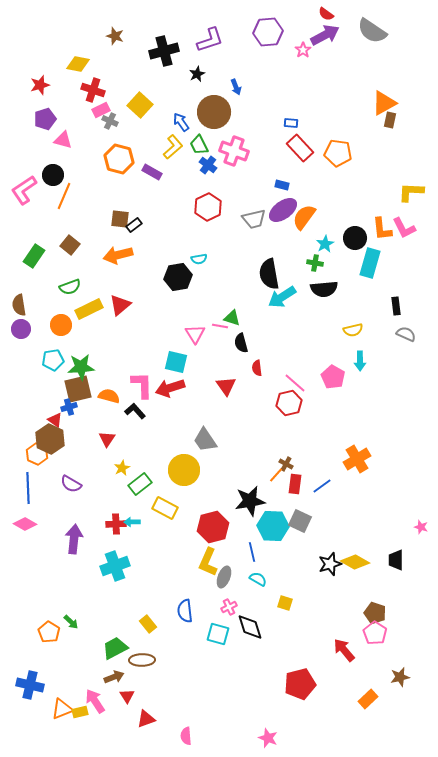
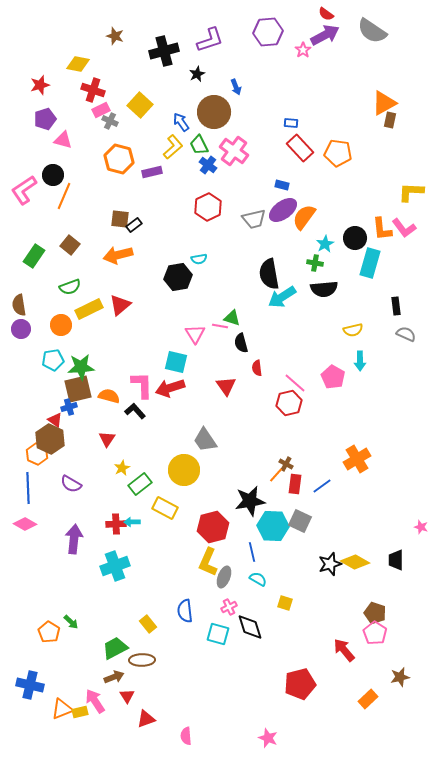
pink cross at (234, 151): rotated 16 degrees clockwise
purple rectangle at (152, 172): rotated 42 degrees counterclockwise
pink L-shape at (404, 228): rotated 10 degrees counterclockwise
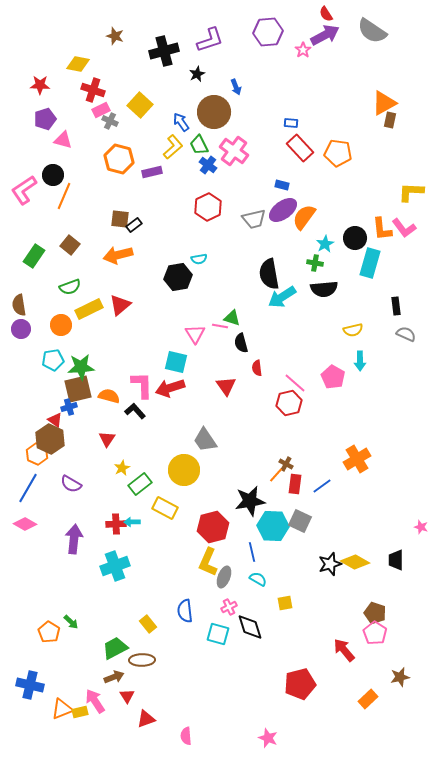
red semicircle at (326, 14): rotated 21 degrees clockwise
red star at (40, 85): rotated 18 degrees clockwise
blue line at (28, 488): rotated 32 degrees clockwise
yellow square at (285, 603): rotated 28 degrees counterclockwise
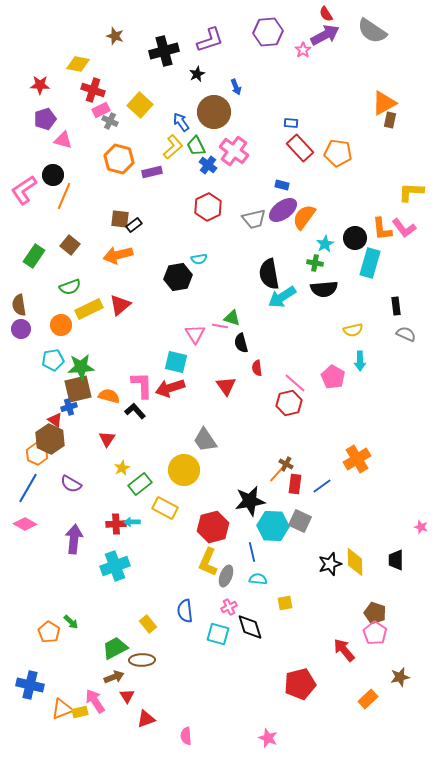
green trapezoid at (199, 145): moved 3 px left, 1 px down
yellow diamond at (355, 562): rotated 60 degrees clockwise
gray ellipse at (224, 577): moved 2 px right, 1 px up
cyan semicircle at (258, 579): rotated 24 degrees counterclockwise
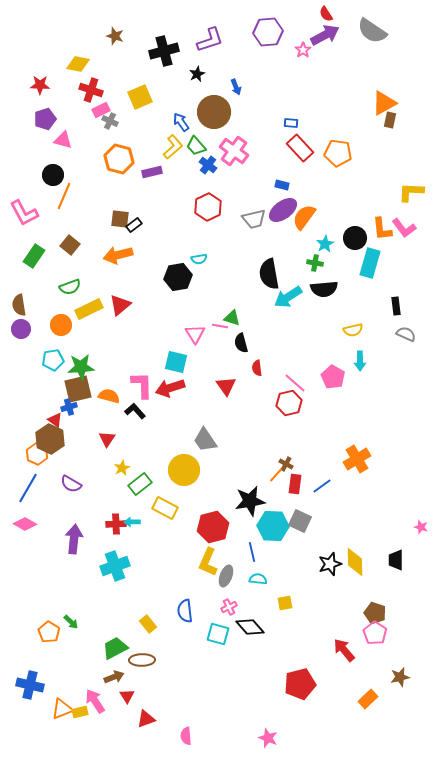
red cross at (93, 90): moved 2 px left
yellow square at (140, 105): moved 8 px up; rotated 25 degrees clockwise
green trapezoid at (196, 146): rotated 15 degrees counterclockwise
pink L-shape at (24, 190): moved 23 px down; rotated 84 degrees counterclockwise
cyan arrow at (282, 297): moved 6 px right
black diamond at (250, 627): rotated 24 degrees counterclockwise
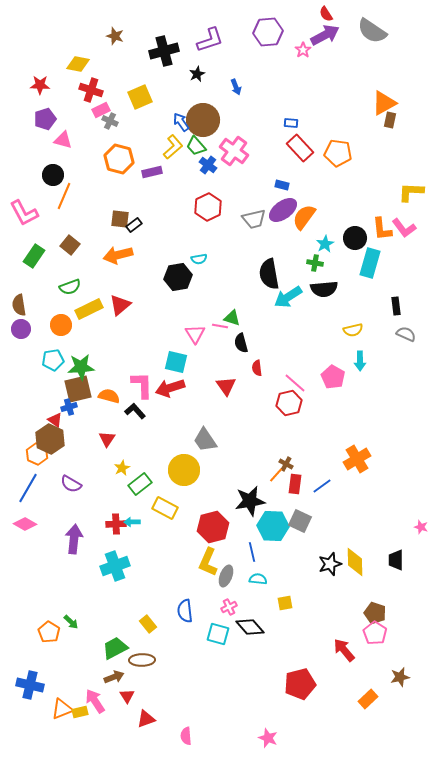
brown circle at (214, 112): moved 11 px left, 8 px down
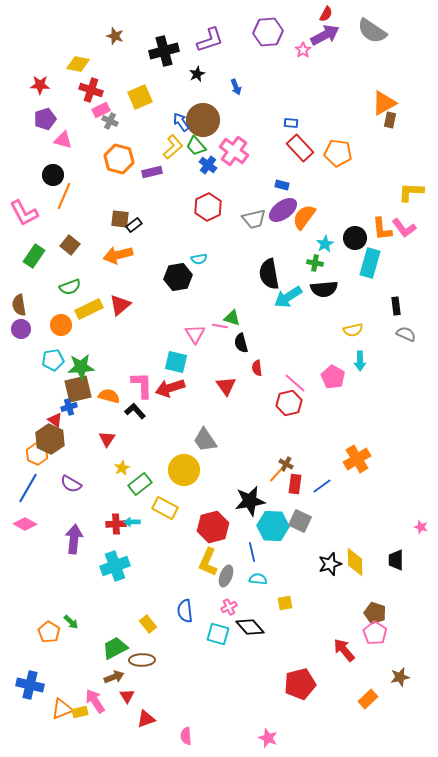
red semicircle at (326, 14): rotated 119 degrees counterclockwise
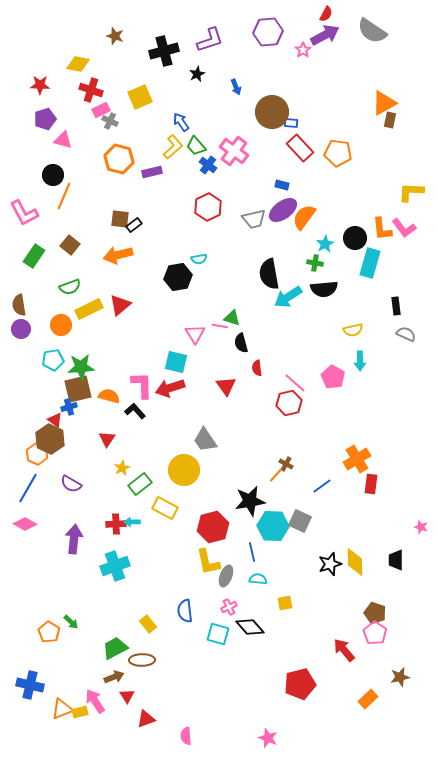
brown circle at (203, 120): moved 69 px right, 8 px up
red rectangle at (295, 484): moved 76 px right
yellow L-shape at (208, 562): rotated 36 degrees counterclockwise
